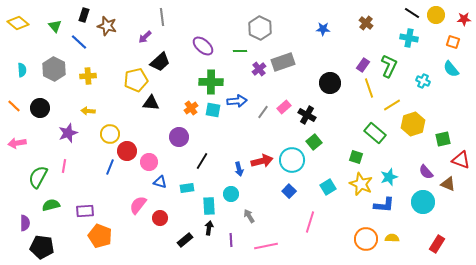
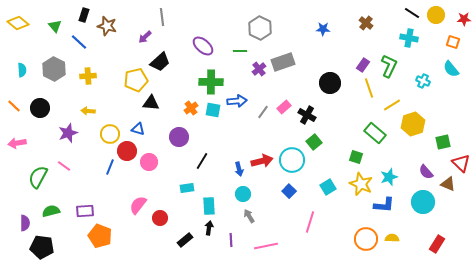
green square at (443, 139): moved 3 px down
red triangle at (461, 160): moved 3 px down; rotated 24 degrees clockwise
pink line at (64, 166): rotated 64 degrees counterclockwise
blue triangle at (160, 182): moved 22 px left, 53 px up
cyan circle at (231, 194): moved 12 px right
green semicircle at (51, 205): moved 6 px down
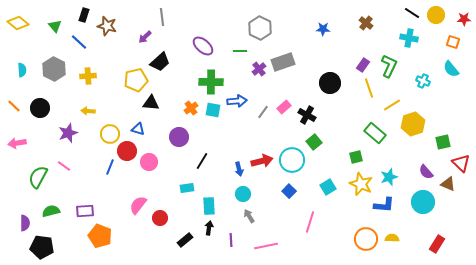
green square at (356, 157): rotated 32 degrees counterclockwise
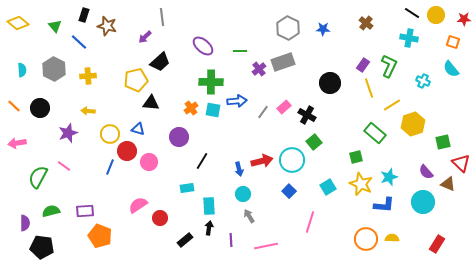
gray hexagon at (260, 28): moved 28 px right
pink semicircle at (138, 205): rotated 18 degrees clockwise
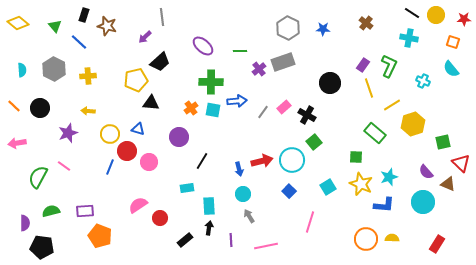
green square at (356, 157): rotated 16 degrees clockwise
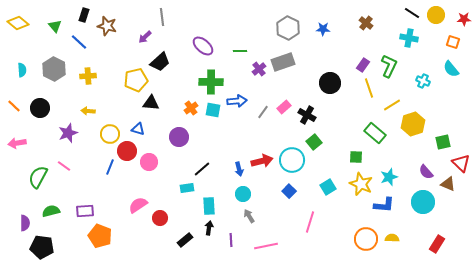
black line at (202, 161): moved 8 px down; rotated 18 degrees clockwise
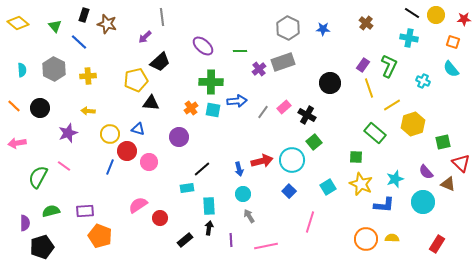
brown star at (107, 26): moved 2 px up
cyan star at (389, 177): moved 6 px right, 2 px down
black pentagon at (42, 247): rotated 25 degrees counterclockwise
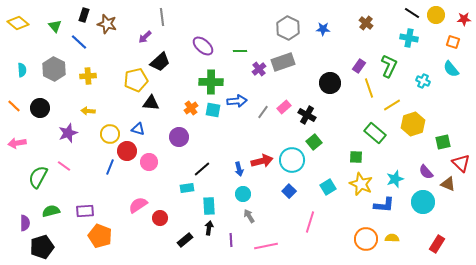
purple rectangle at (363, 65): moved 4 px left, 1 px down
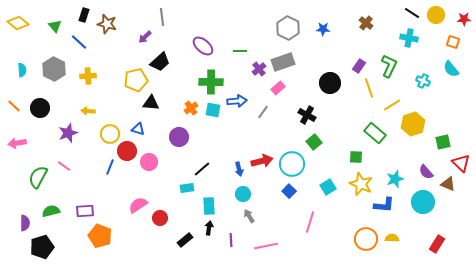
pink rectangle at (284, 107): moved 6 px left, 19 px up
cyan circle at (292, 160): moved 4 px down
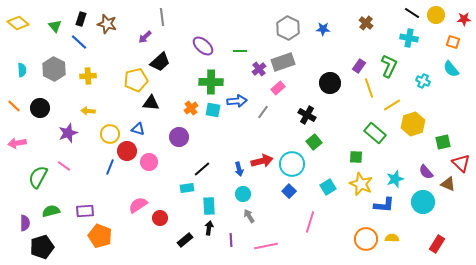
black rectangle at (84, 15): moved 3 px left, 4 px down
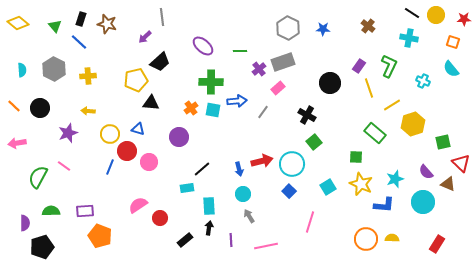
brown cross at (366, 23): moved 2 px right, 3 px down
green semicircle at (51, 211): rotated 12 degrees clockwise
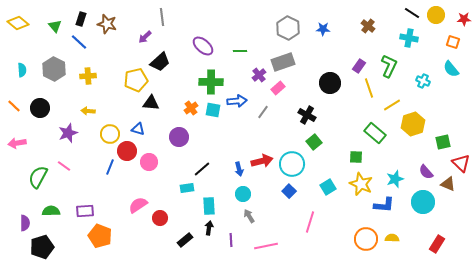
purple cross at (259, 69): moved 6 px down
